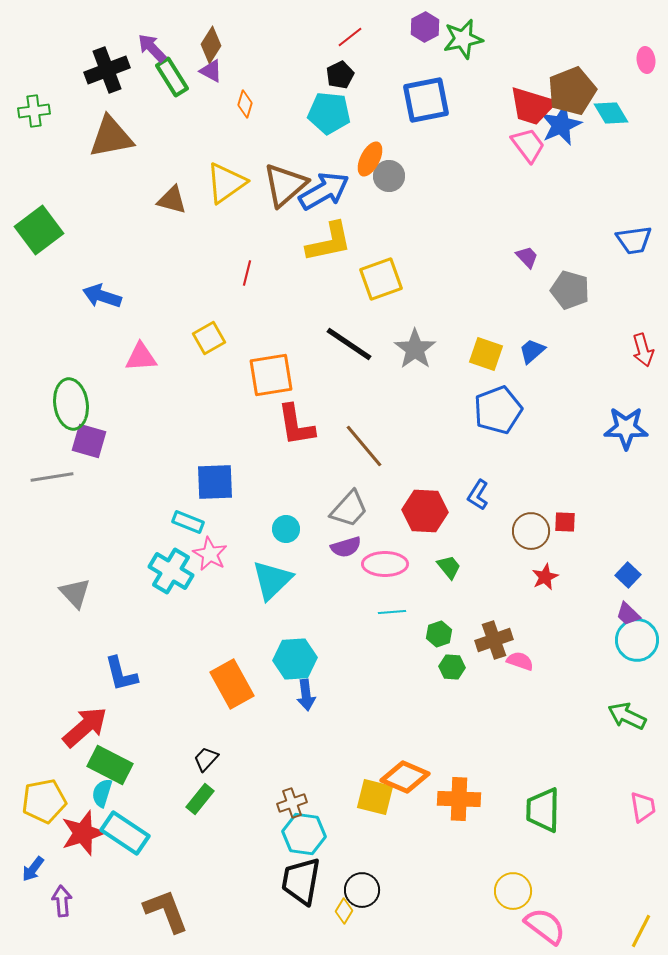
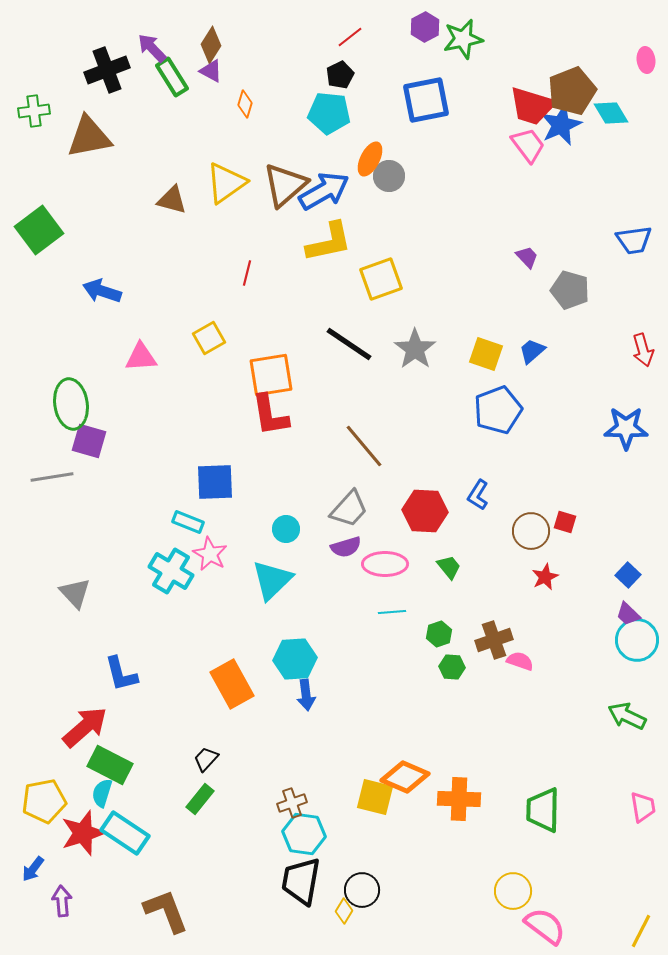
brown triangle at (111, 137): moved 22 px left
blue arrow at (102, 296): moved 5 px up
red L-shape at (296, 425): moved 26 px left, 10 px up
red square at (565, 522): rotated 15 degrees clockwise
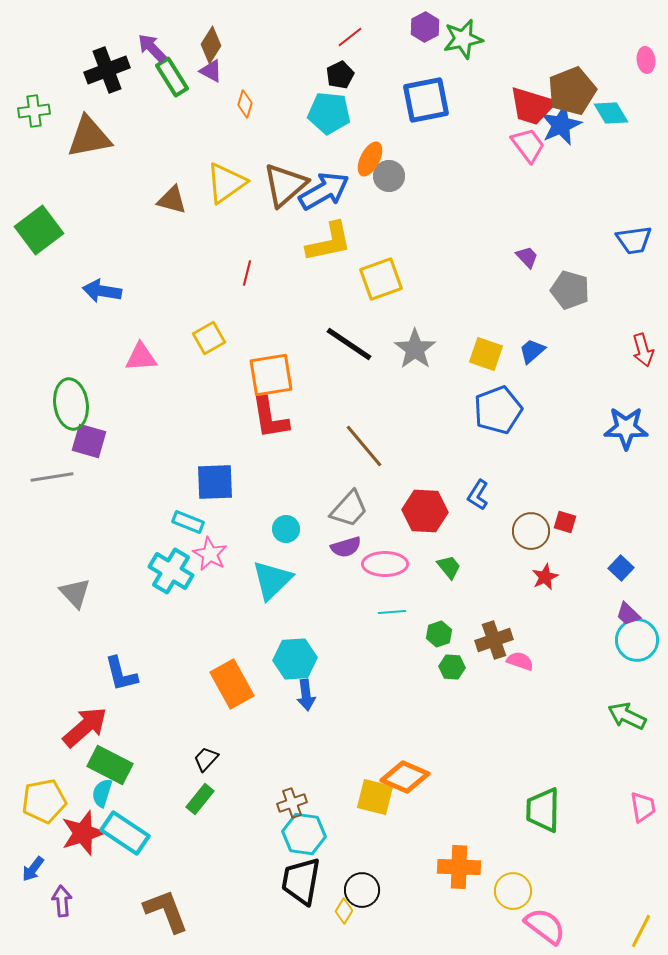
blue arrow at (102, 291): rotated 9 degrees counterclockwise
red L-shape at (270, 415): moved 3 px down
blue square at (628, 575): moved 7 px left, 7 px up
orange cross at (459, 799): moved 68 px down
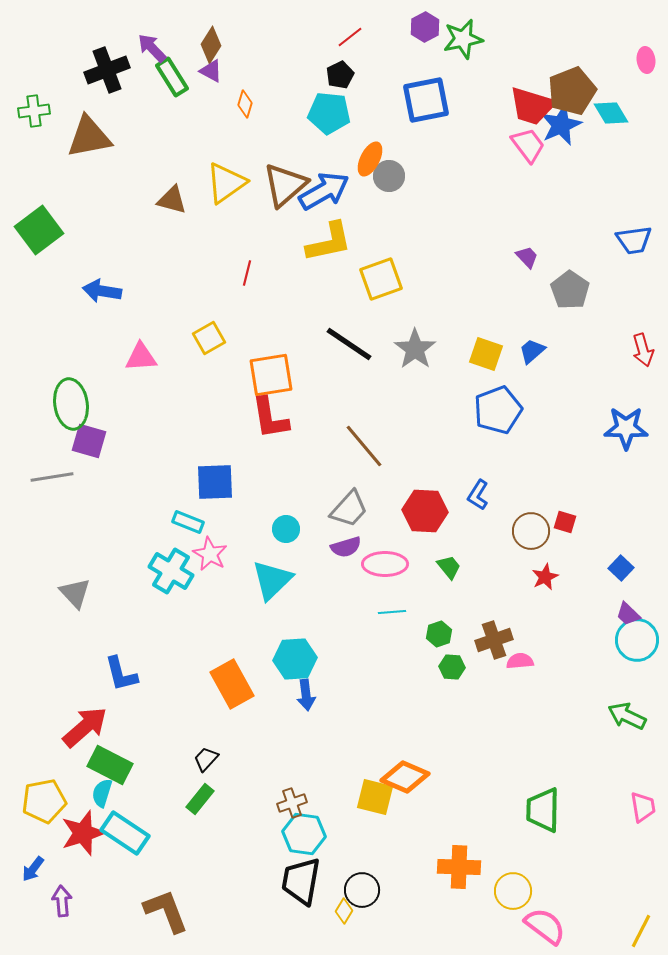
gray pentagon at (570, 290): rotated 18 degrees clockwise
pink semicircle at (520, 661): rotated 24 degrees counterclockwise
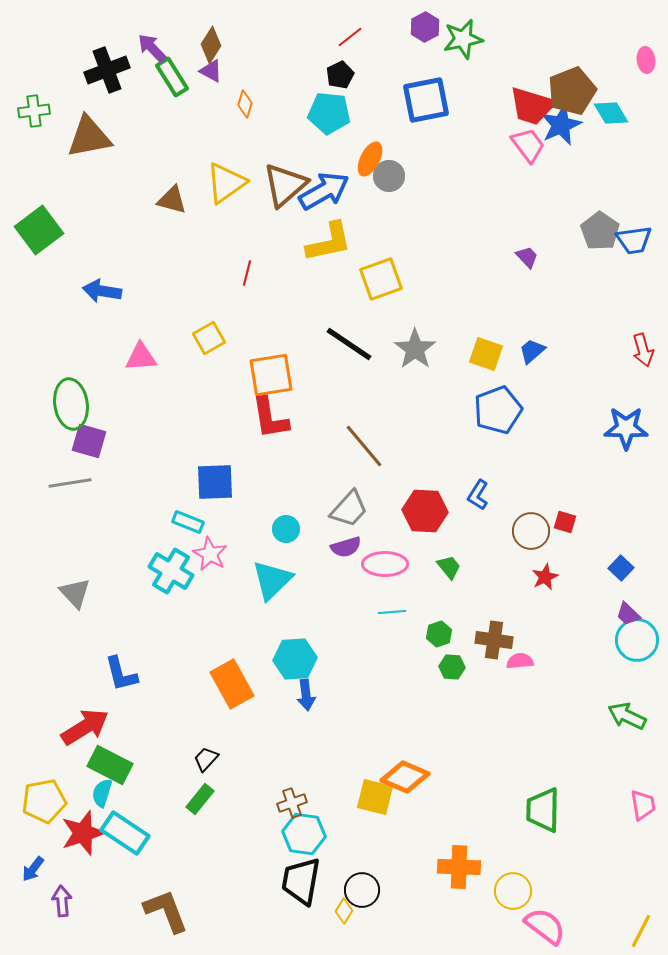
gray pentagon at (570, 290): moved 30 px right, 59 px up
gray line at (52, 477): moved 18 px right, 6 px down
brown cross at (494, 640): rotated 27 degrees clockwise
red arrow at (85, 727): rotated 9 degrees clockwise
pink trapezoid at (643, 807): moved 2 px up
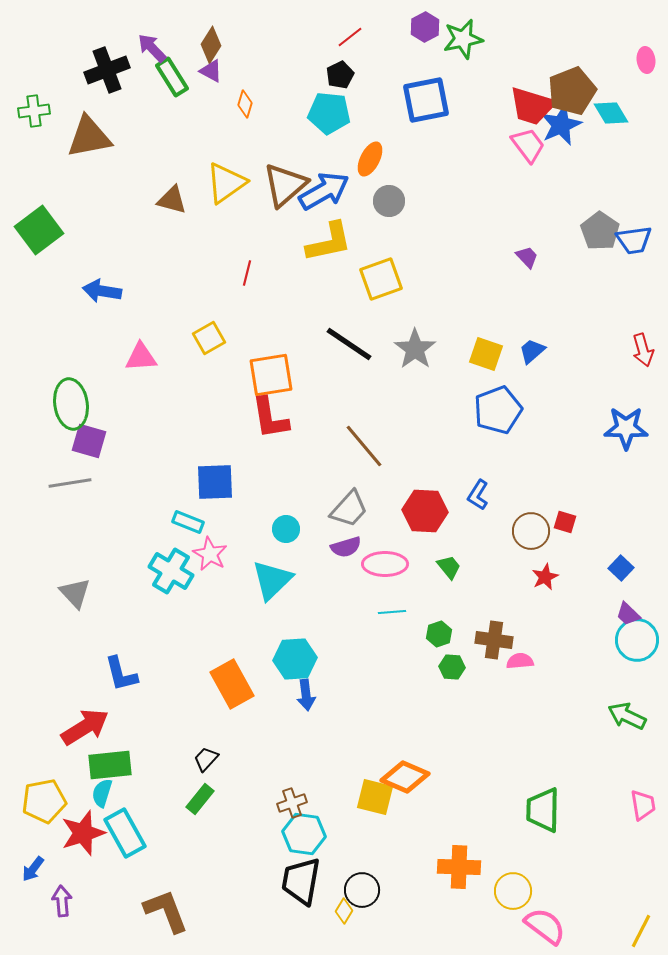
gray circle at (389, 176): moved 25 px down
green rectangle at (110, 765): rotated 33 degrees counterclockwise
cyan rectangle at (125, 833): rotated 27 degrees clockwise
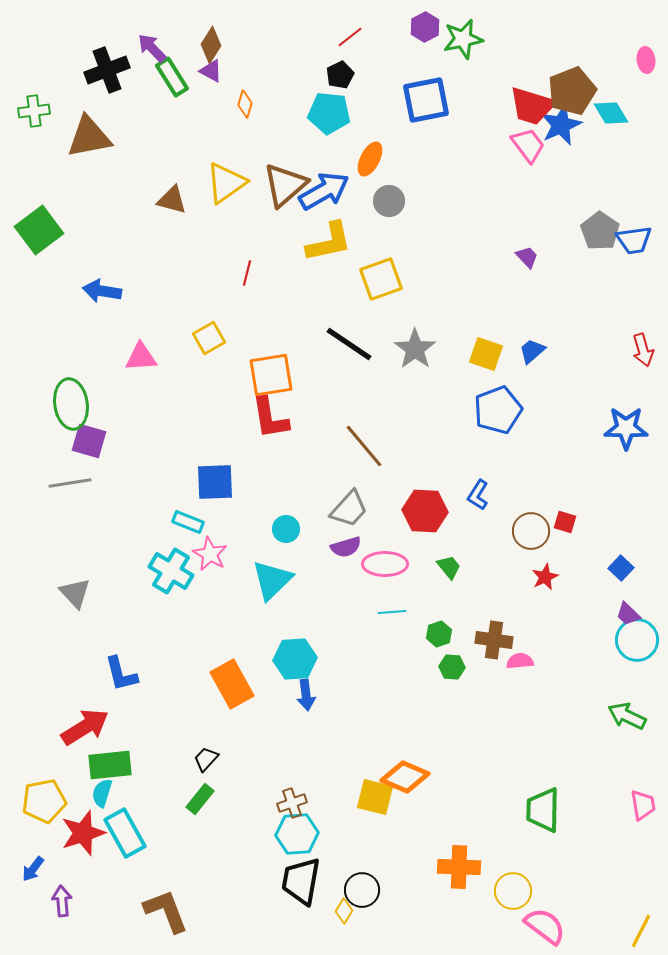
cyan hexagon at (304, 834): moved 7 px left; rotated 12 degrees counterclockwise
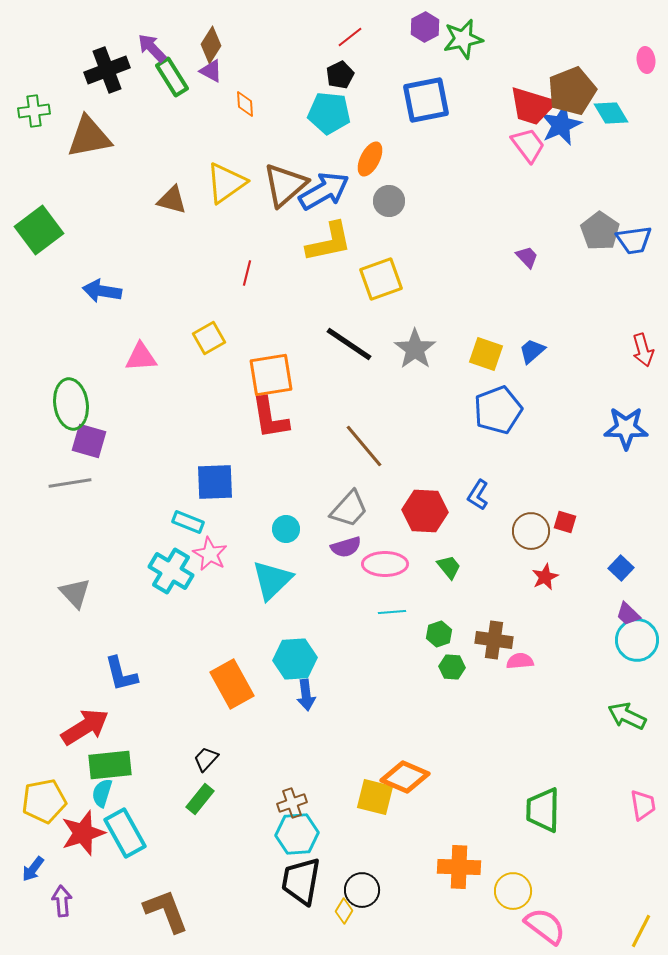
orange diamond at (245, 104): rotated 20 degrees counterclockwise
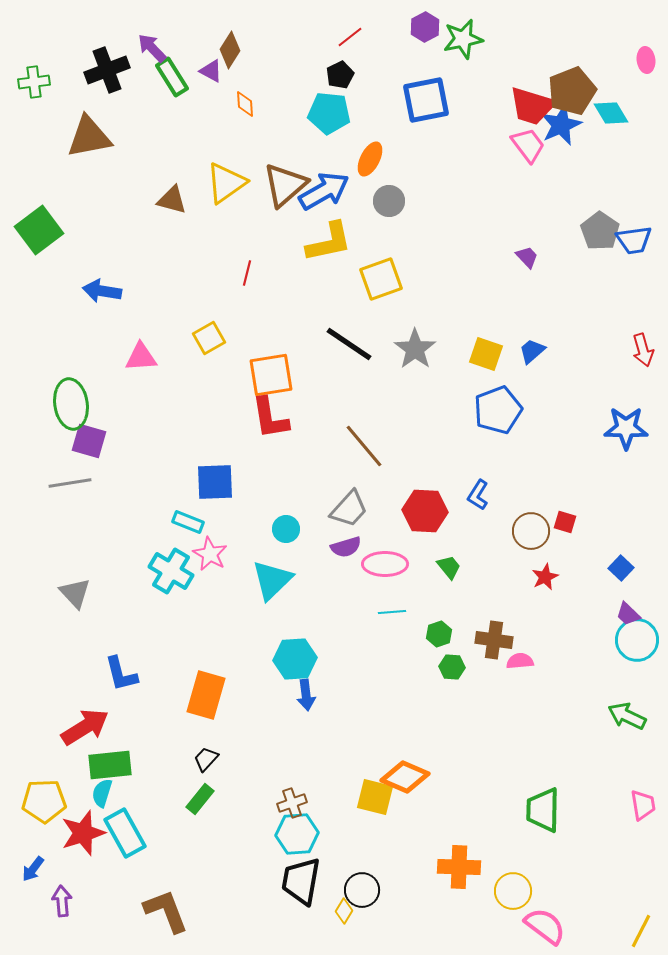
brown diamond at (211, 45): moved 19 px right, 5 px down
green cross at (34, 111): moved 29 px up
orange rectangle at (232, 684): moved 26 px left, 11 px down; rotated 45 degrees clockwise
yellow pentagon at (44, 801): rotated 9 degrees clockwise
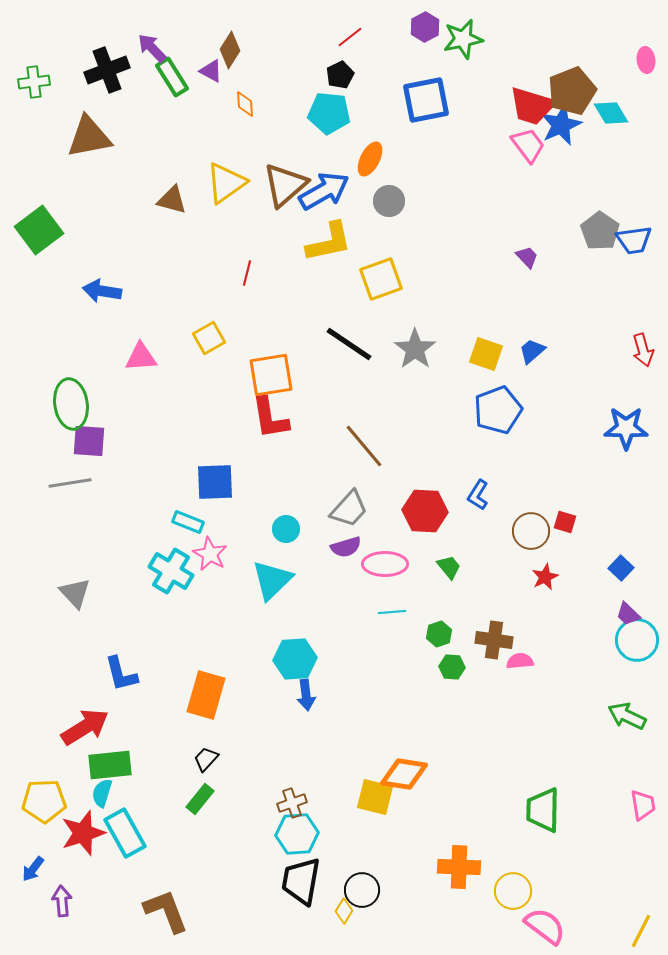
purple square at (89, 441): rotated 12 degrees counterclockwise
orange diamond at (405, 777): moved 1 px left, 3 px up; rotated 15 degrees counterclockwise
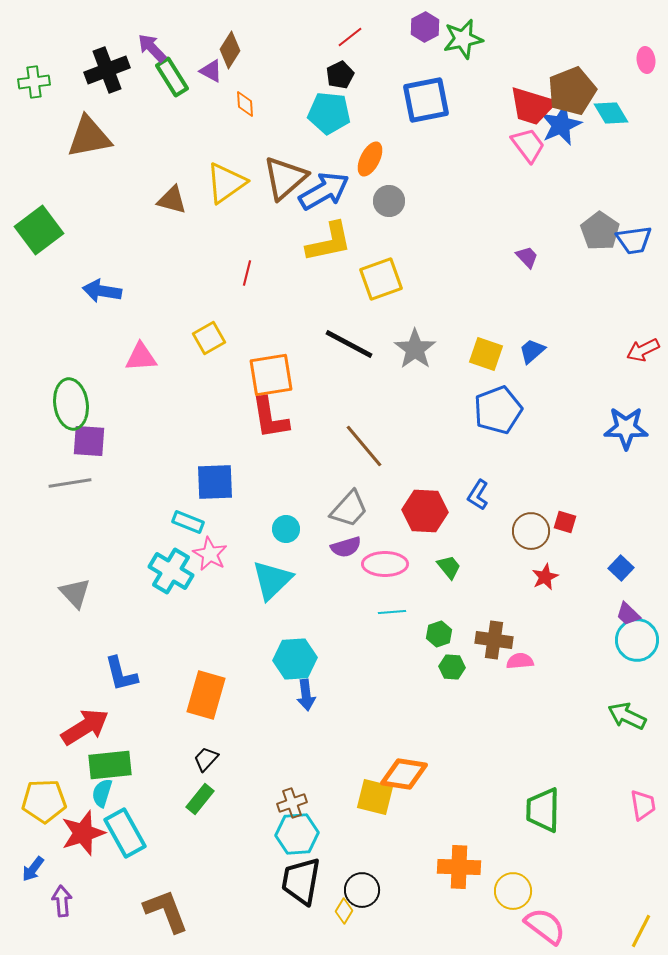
brown triangle at (285, 185): moved 7 px up
black line at (349, 344): rotated 6 degrees counterclockwise
red arrow at (643, 350): rotated 80 degrees clockwise
